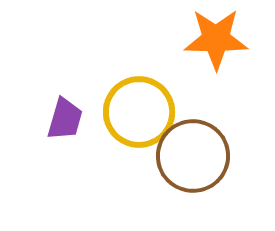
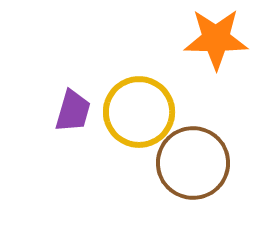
purple trapezoid: moved 8 px right, 8 px up
brown circle: moved 7 px down
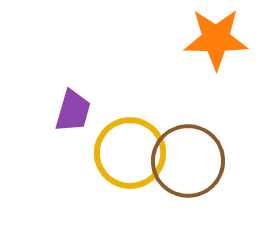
yellow circle: moved 9 px left, 41 px down
brown circle: moved 5 px left, 2 px up
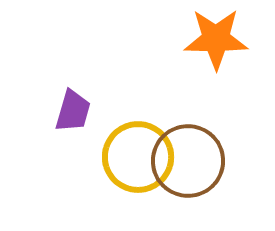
yellow circle: moved 8 px right, 4 px down
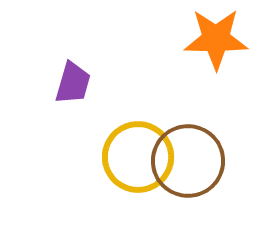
purple trapezoid: moved 28 px up
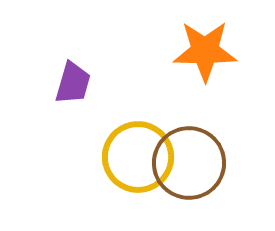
orange star: moved 11 px left, 12 px down
brown circle: moved 1 px right, 2 px down
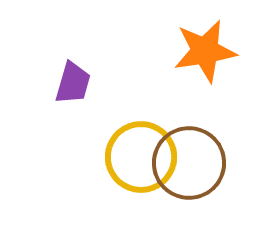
orange star: rotated 10 degrees counterclockwise
yellow circle: moved 3 px right
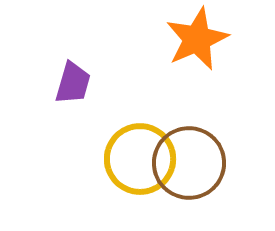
orange star: moved 8 px left, 12 px up; rotated 14 degrees counterclockwise
yellow circle: moved 1 px left, 2 px down
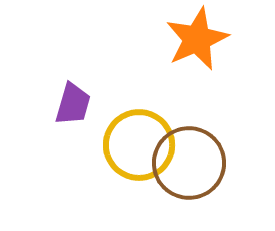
purple trapezoid: moved 21 px down
yellow circle: moved 1 px left, 14 px up
